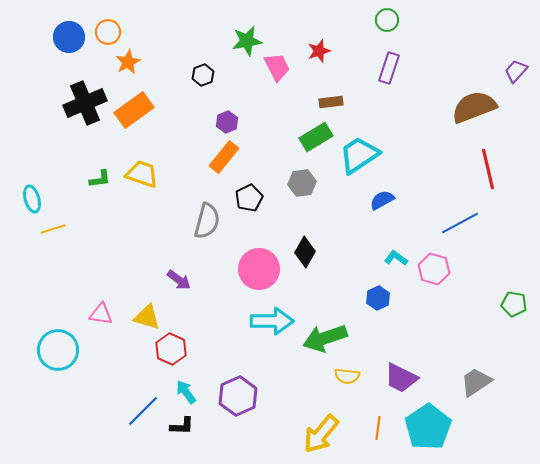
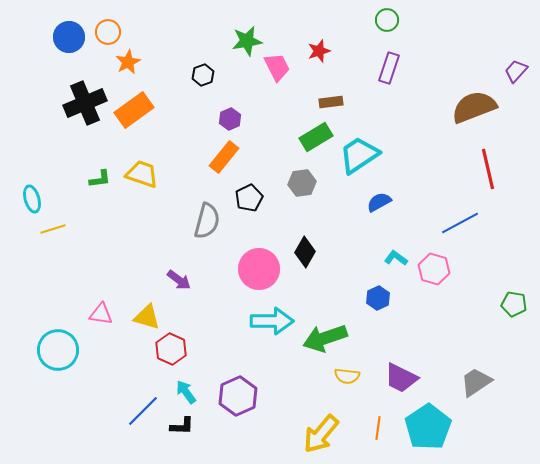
purple hexagon at (227, 122): moved 3 px right, 3 px up
blue semicircle at (382, 200): moved 3 px left, 2 px down
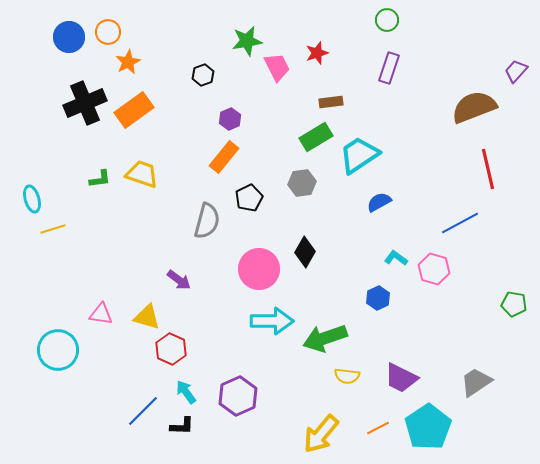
red star at (319, 51): moved 2 px left, 2 px down
orange line at (378, 428): rotated 55 degrees clockwise
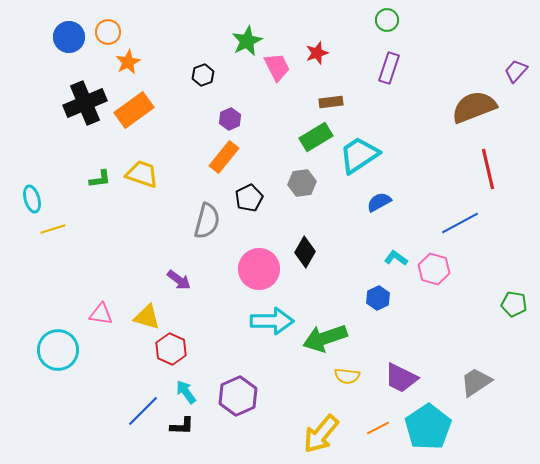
green star at (247, 41): rotated 16 degrees counterclockwise
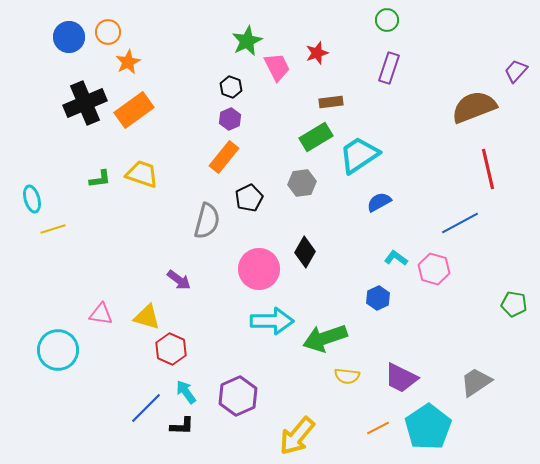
black hexagon at (203, 75): moved 28 px right, 12 px down; rotated 20 degrees counterclockwise
blue line at (143, 411): moved 3 px right, 3 px up
yellow arrow at (321, 434): moved 24 px left, 2 px down
